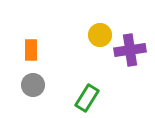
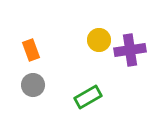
yellow circle: moved 1 px left, 5 px down
orange rectangle: rotated 20 degrees counterclockwise
green rectangle: moved 1 px right, 1 px up; rotated 28 degrees clockwise
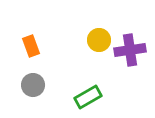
orange rectangle: moved 4 px up
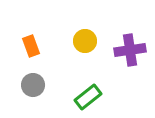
yellow circle: moved 14 px left, 1 px down
green rectangle: rotated 8 degrees counterclockwise
